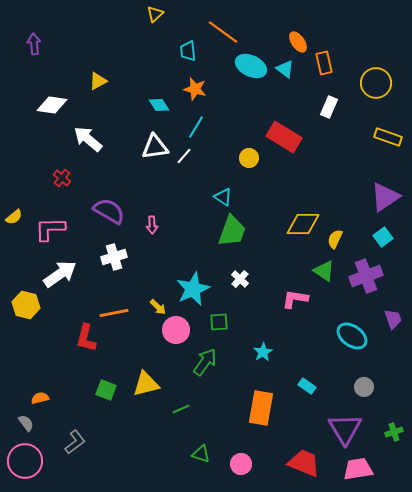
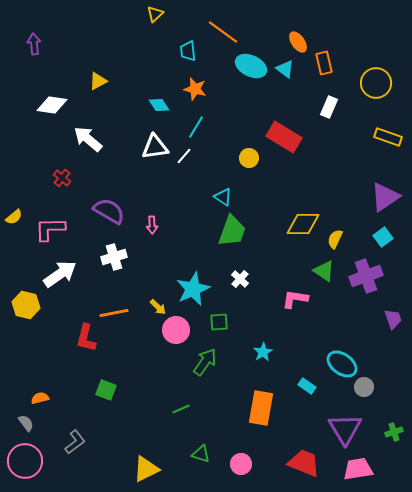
cyan ellipse at (352, 336): moved 10 px left, 28 px down
yellow triangle at (146, 384): moved 85 px down; rotated 12 degrees counterclockwise
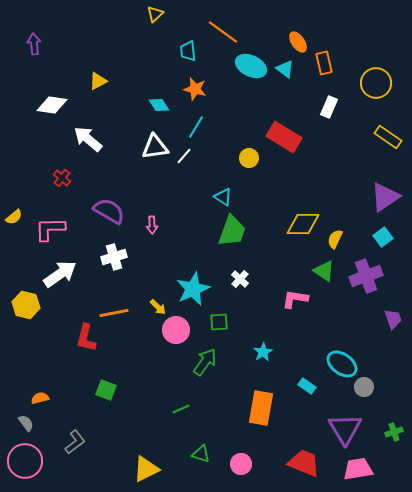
yellow rectangle at (388, 137): rotated 16 degrees clockwise
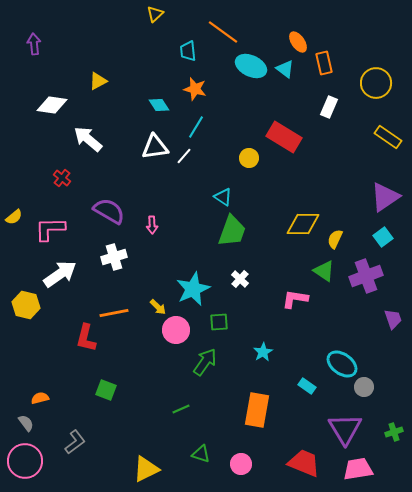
orange rectangle at (261, 408): moved 4 px left, 2 px down
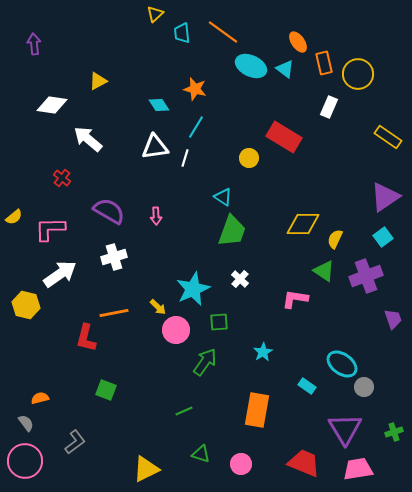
cyan trapezoid at (188, 51): moved 6 px left, 18 px up
yellow circle at (376, 83): moved 18 px left, 9 px up
white line at (184, 156): moved 1 px right, 2 px down; rotated 24 degrees counterclockwise
pink arrow at (152, 225): moved 4 px right, 9 px up
green line at (181, 409): moved 3 px right, 2 px down
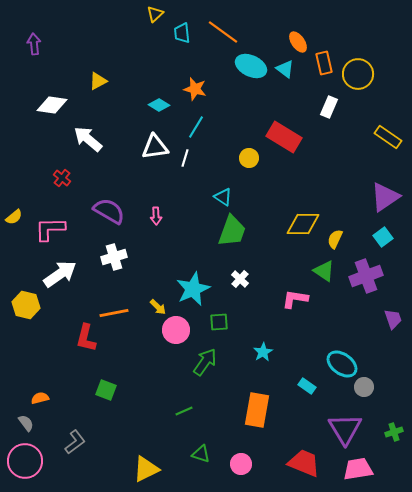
cyan diamond at (159, 105): rotated 25 degrees counterclockwise
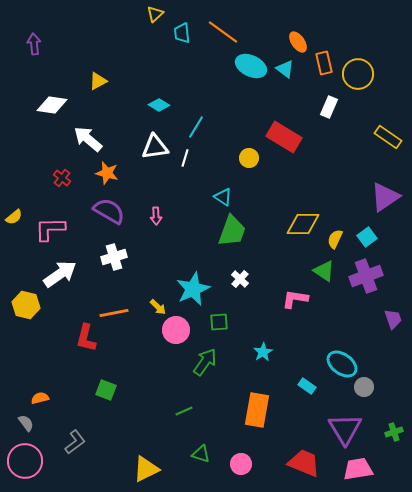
orange star at (195, 89): moved 88 px left, 84 px down
cyan square at (383, 237): moved 16 px left
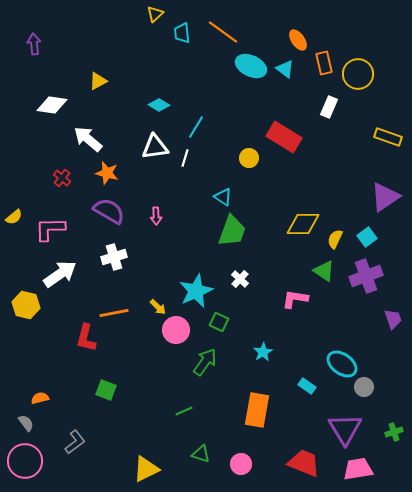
orange ellipse at (298, 42): moved 2 px up
yellow rectangle at (388, 137): rotated 16 degrees counterclockwise
cyan star at (193, 289): moved 3 px right, 2 px down
green square at (219, 322): rotated 30 degrees clockwise
